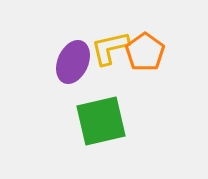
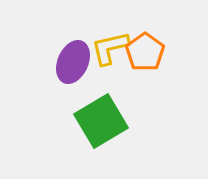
green square: rotated 18 degrees counterclockwise
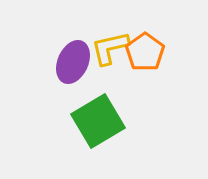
green square: moved 3 px left
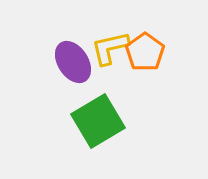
purple ellipse: rotated 57 degrees counterclockwise
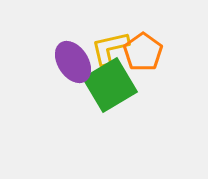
orange pentagon: moved 2 px left
green square: moved 12 px right, 36 px up
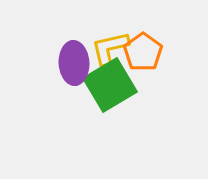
purple ellipse: moved 1 px right, 1 px down; rotated 30 degrees clockwise
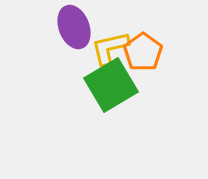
purple ellipse: moved 36 px up; rotated 18 degrees counterclockwise
green square: moved 1 px right
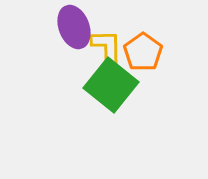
yellow L-shape: moved 3 px left; rotated 102 degrees clockwise
green square: rotated 20 degrees counterclockwise
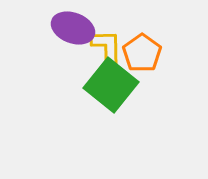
purple ellipse: moved 1 px left, 1 px down; rotated 48 degrees counterclockwise
orange pentagon: moved 1 px left, 1 px down
